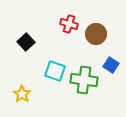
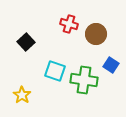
yellow star: moved 1 px down
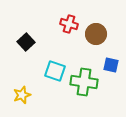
blue square: rotated 21 degrees counterclockwise
green cross: moved 2 px down
yellow star: rotated 18 degrees clockwise
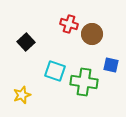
brown circle: moved 4 px left
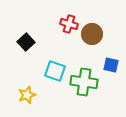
yellow star: moved 5 px right
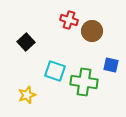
red cross: moved 4 px up
brown circle: moved 3 px up
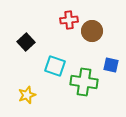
red cross: rotated 24 degrees counterclockwise
cyan square: moved 5 px up
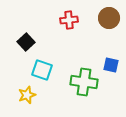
brown circle: moved 17 px right, 13 px up
cyan square: moved 13 px left, 4 px down
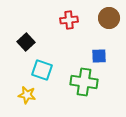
blue square: moved 12 px left, 9 px up; rotated 14 degrees counterclockwise
yellow star: rotated 30 degrees clockwise
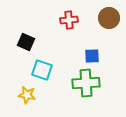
black square: rotated 24 degrees counterclockwise
blue square: moved 7 px left
green cross: moved 2 px right, 1 px down; rotated 12 degrees counterclockwise
